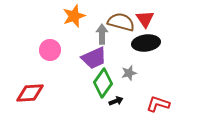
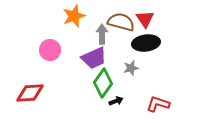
gray star: moved 2 px right, 5 px up
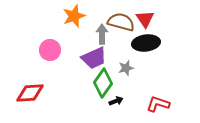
gray star: moved 5 px left
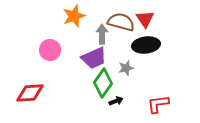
black ellipse: moved 2 px down
red L-shape: rotated 25 degrees counterclockwise
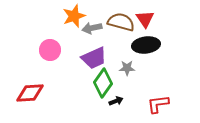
gray arrow: moved 10 px left, 6 px up; rotated 102 degrees counterclockwise
gray star: moved 1 px right; rotated 14 degrees clockwise
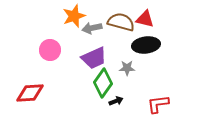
red triangle: rotated 42 degrees counterclockwise
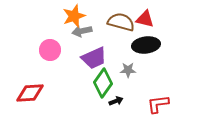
gray arrow: moved 10 px left, 3 px down
gray star: moved 1 px right, 2 px down
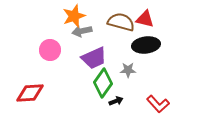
red L-shape: rotated 125 degrees counterclockwise
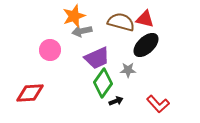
black ellipse: rotated 36 degrees counterclockwise
purple trapezoid: moved 3 px right
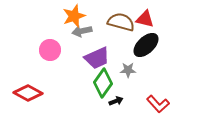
red diamond: moved 2 px left; rotated 32 degrees clockwise
